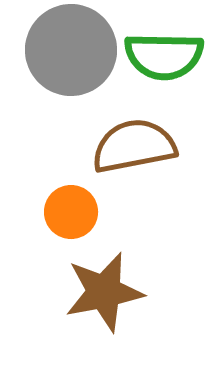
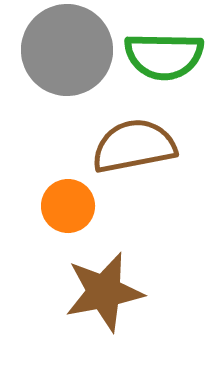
gray circle: moved 4 px left
orange circle: moved 3 px left, 6 px up
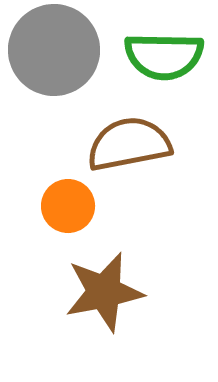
gray circle: moved 13 px left
brown semicircle: moved 5 px left, 2 px up
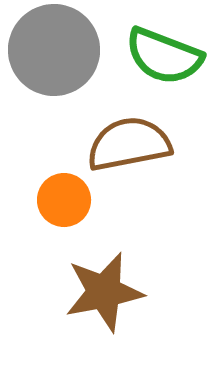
green semicircle: rotated 20 degrees clockwise
orange circle: moved 4 px left, 6 px up
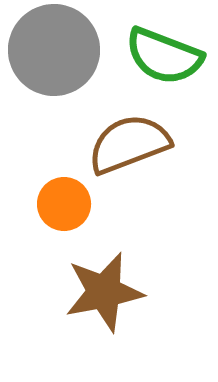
brown semicircle: rotated 10 degrees counterclockwise
orange circle: moved 4 px down
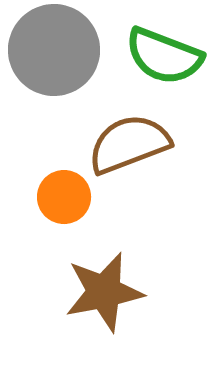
orange circle: moved 7 px up
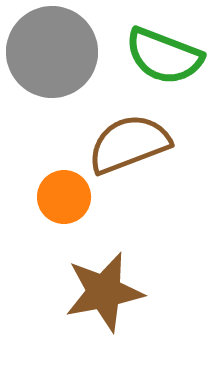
gray circle: moved 2 px left, 2 px down
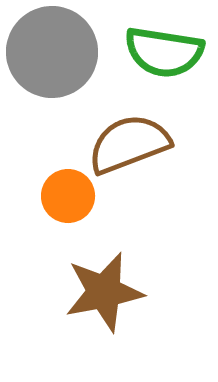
green semicircle: moved 4 px up; rotated 12 degrees counterclockwise
orange circle: moved 4 px right, 1 px up
